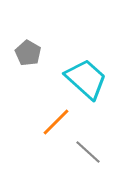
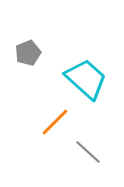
gray pentagon: rotated 20 degrees clockwise
orange line: moved 1 px left
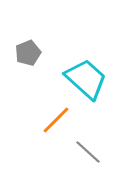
orange line: moved 1 px right, 2 px up
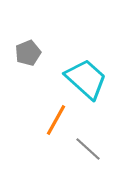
orange line: rotated 16 degrees counterclockwise
gray line: moved 3 px up
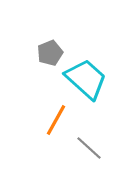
gray pentagon: moved 22 px right
gray line: moved 1 px right, 1 px up
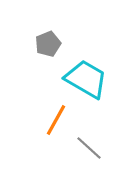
gray pentagon: moved 2 px left, 9 px up
cyan trapezoid: rotated 12 degrees counterclockwise
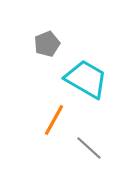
gray pentagon: moved 1 px left
orange line: moved 2 px left
